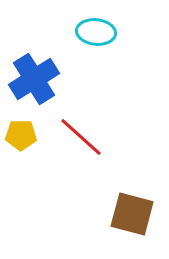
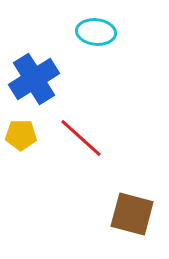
red line: moved 1 px down
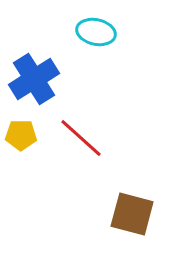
cyan ellipse: rotated 6 degrees clockwise
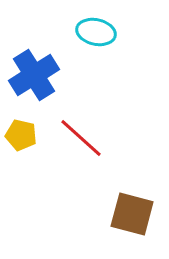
blue cross: moved 4 px up
yellow pentagon: rotated 12 degrees clockwise
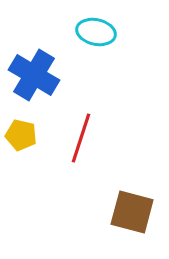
blue cross: rotated 27 degrees counterclockwise
red line: rotated 66 degrees clockwise
brown square: moved 2 px up
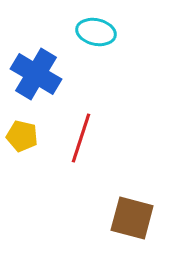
blue cross: moved 2 px right, 1 px up
yellow pentagon: moved 1 px right, 1 px down
brown square: moved 6 px down
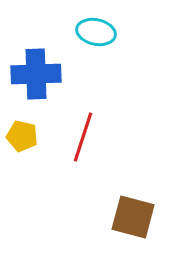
blue cross: rotated 33 degrees counterclockwise
red line: moved 2 px right, 1 px up
brown square: moved 1 px right, 1 px up
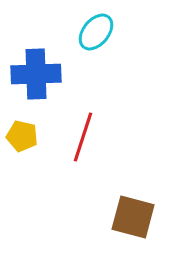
cyan ellipse: rotated 63 degrees counterclockwise
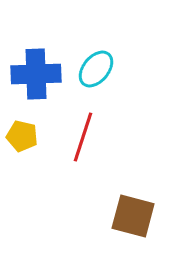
cyan ellipse: moved 37 px down
brown square: moved 1 px up
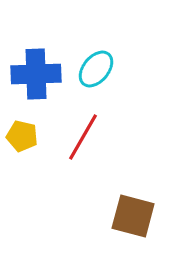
red line: rotated 12 degrees clockwise
